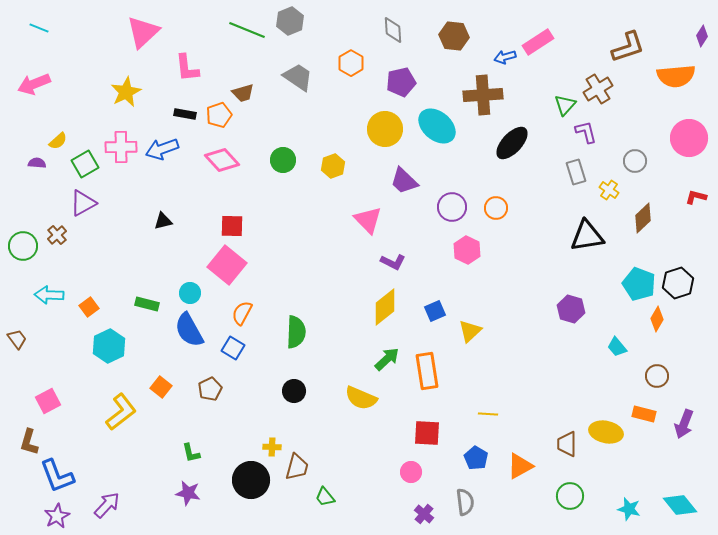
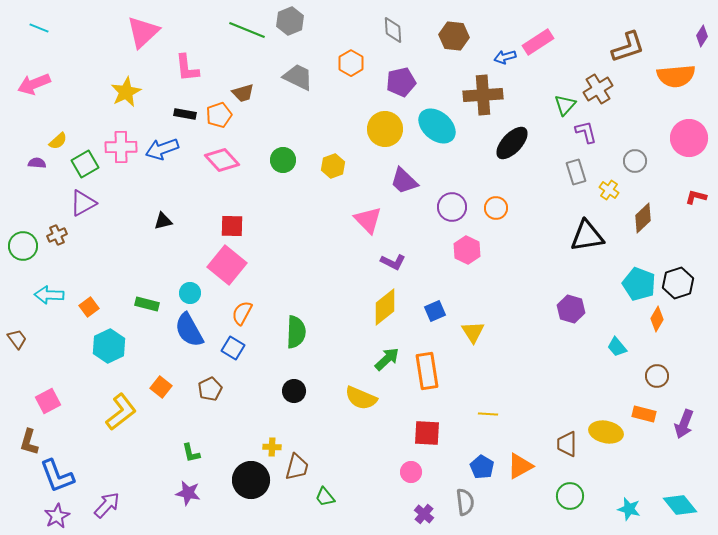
gray trapezoid at (298, 77): rotated 8 degrees counterclockwise
brown cross at (57, 235): rotated 18 degrees clockwise
yellow triangle at (470, 331): moved 3 px right, 1 px down; rotated 20 degrees counterclockwise
blue pentagon at (476, 458): moved 6 px right, 9 px down
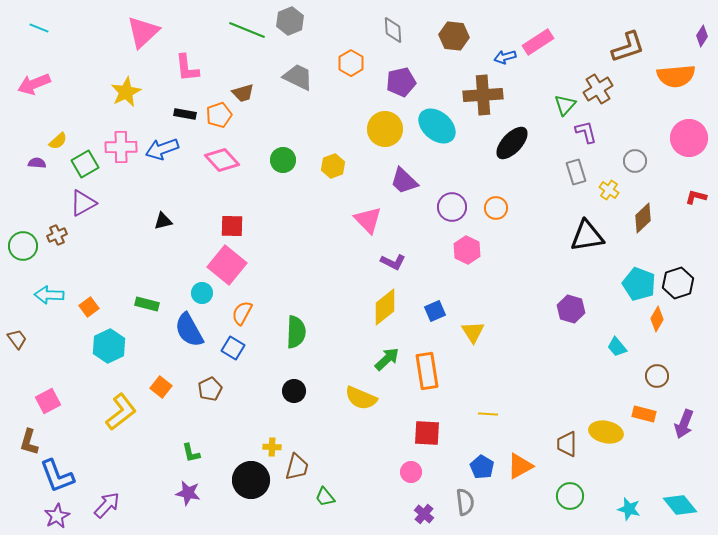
cyan circle at (190, 293): moved 12 px right
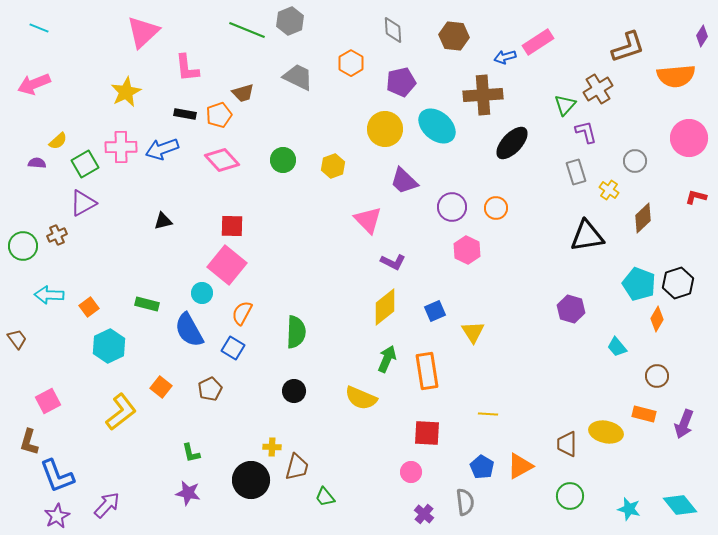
green arrow at (387, 359): rotated 24 degrees counterclockwise
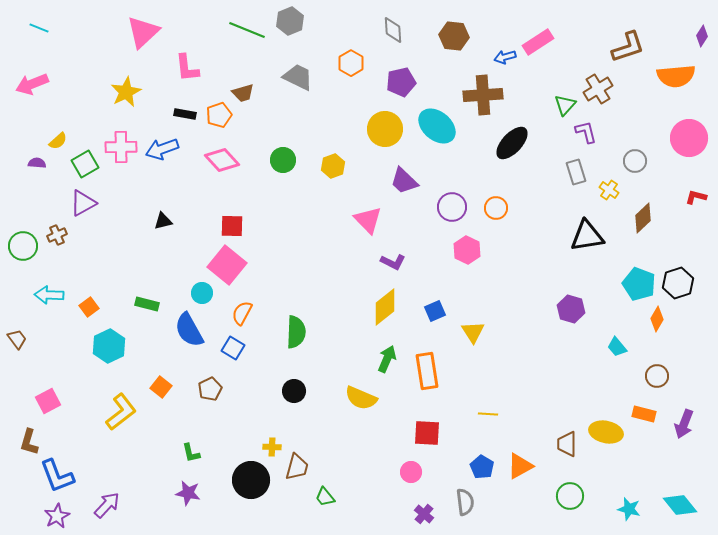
pink arrow at (34, 84): moved 2 px left
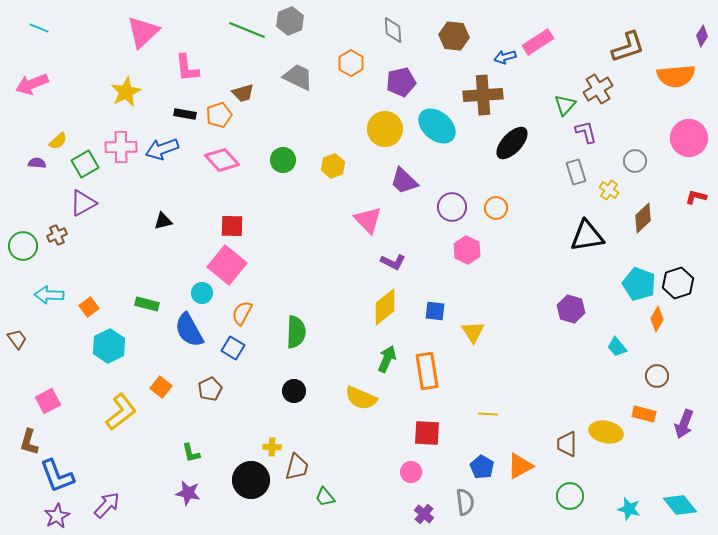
blue square at (435, 311): rotated 30 degrees clockwise
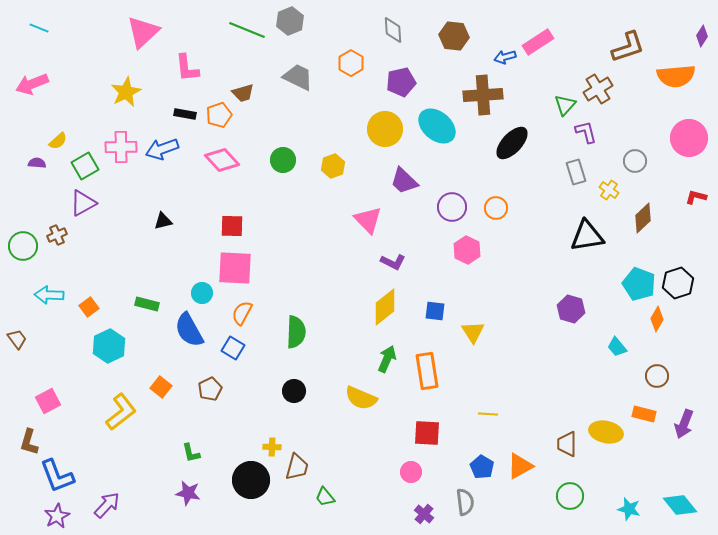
green square at (85, 164): moved 2 px down
pink square at (227, 265): moved 8 px right, 3 px down; rotated 36 degrees counterclockwise
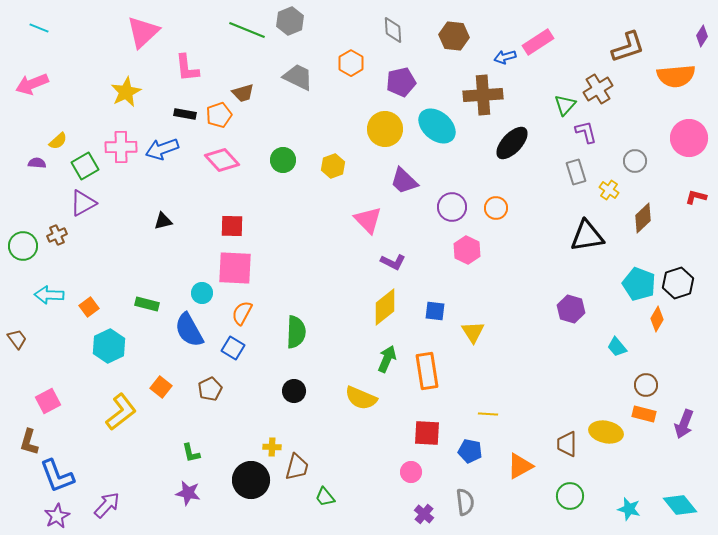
brown circle at (657, 376): moved 11 px left, 9 px down
blue pentagon at (482, 467): moved 12 px left, 16 px up; rotated 20 degrees counterclockwise
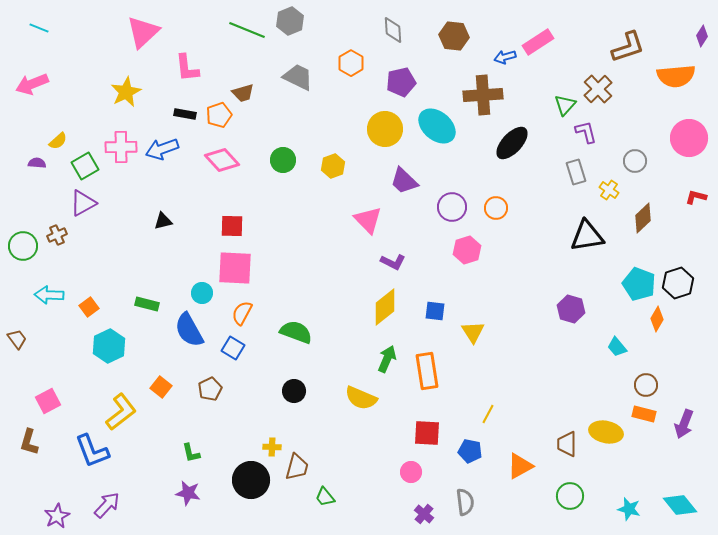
brown cross at (598, 89): rotated 12 degrees counterclockwise
pink hexagon at (467, 250): rotated 16 degrees clockwise
green semicircle at (296, 332): rotated 72 degrees counterclockwise
yellow line at (488, 414): rotated 66 degrees counterclockwise
blue L-shape at (57, 476): moved 35 px right, 25 px up
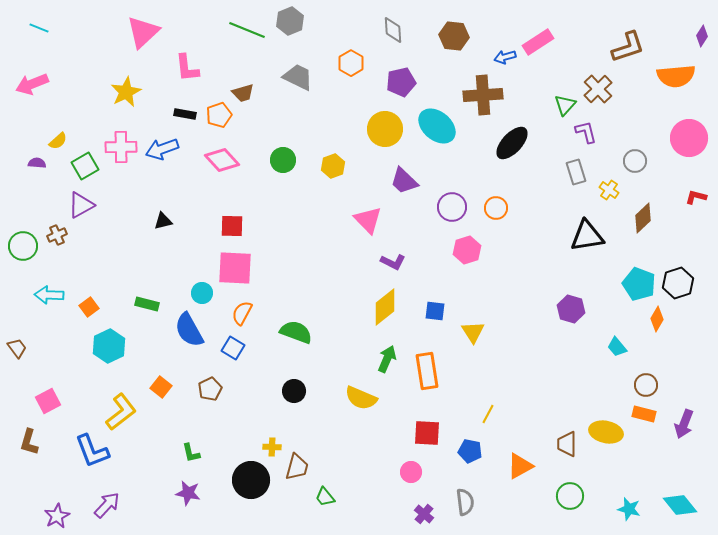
purple triangle at (83, 203): moved 2 px left, 2 px down
brown trapezoid at (17, 339): moved 9 px down
